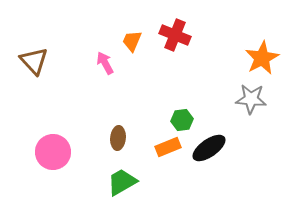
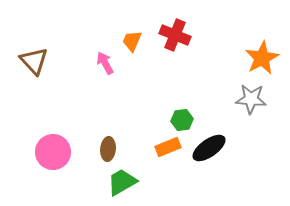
brown ellipse: moved 10 px left, 11 px down
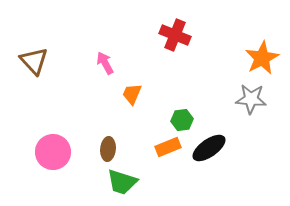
orange trapezoid: moved 53 px down
green trapezoid: rotated 132 degrees counterclockwise
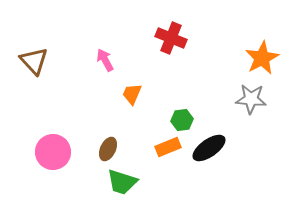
red cross: moved 4 px left, 3 px down
pink arrow: moved 3 px up
brown ellipse: rotated 20 degrees clockwise
